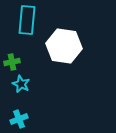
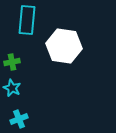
cyan star: moved 9 px left, 4 px down
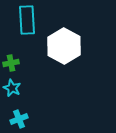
cyan rectangle: rotated 8 degrees counterclockwise
white hexagon: rotated 20 degrees clockwise
green cross: moved 1 px left, 1 px down
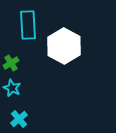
cyan rectangle: moved 1 px right, 5 px down
green cross: rotated 21 degrees counterclockwise
cyan cross: rotated 18 degrees counterclockwise
